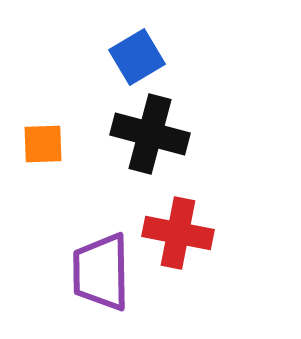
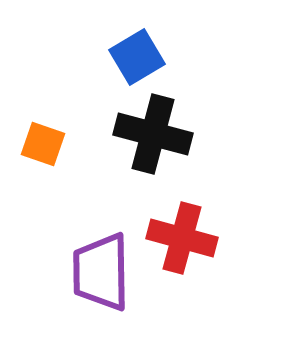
black cross: moved 3 px right
orange square: rotated 21 degrees clockwise
red cross: moved 4 px right, 5 px down; rotated 4 degrees clockwise
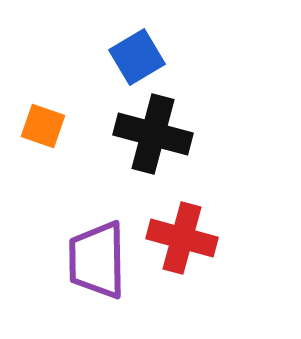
orange square: moved 18 px up
purple trapezoid: moved 4 px left, 12 px up
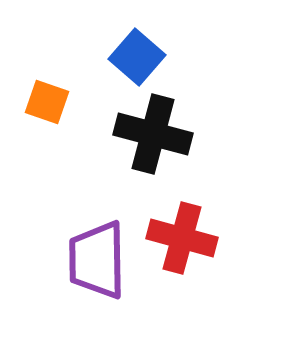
blue square: rotated 18 degrees counterclockwise
orange square: moved 4 px right, 24 px up
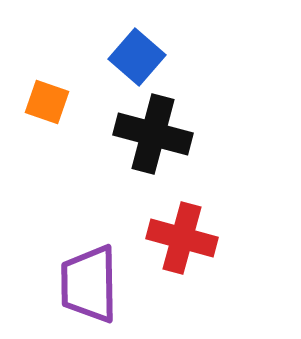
purple trapezoid: moved 8 px left, 24 px down
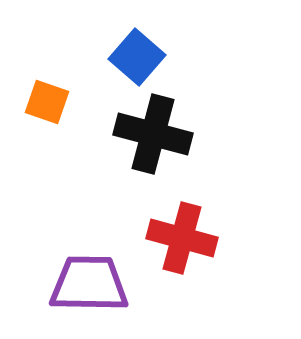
purple trapezoid: rotated 92 degrees clockwise
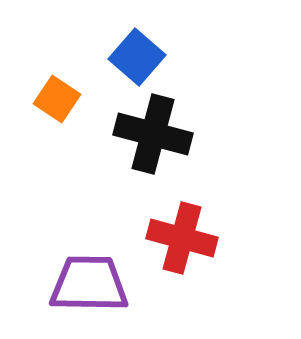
orange square: moved 10 px right, 3 px up; rotated 15 degrees clockwise
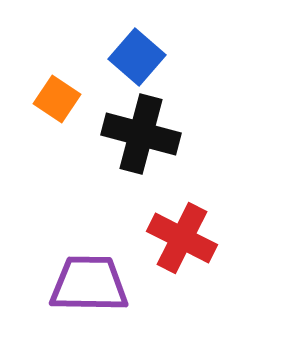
black cross: moved 12 px left
red cross: rotated 12 degrees clockwise
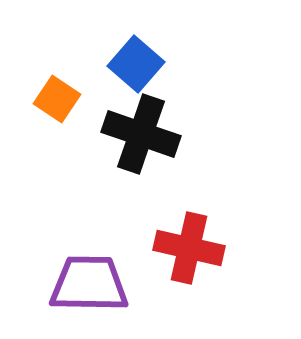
blue square: moved 1 px left, 7 px down
black cross: rotated 4 degrees clockwise
red cross: moved 7 px right, 10 px down; rotated 14 degrees counterclockwise
